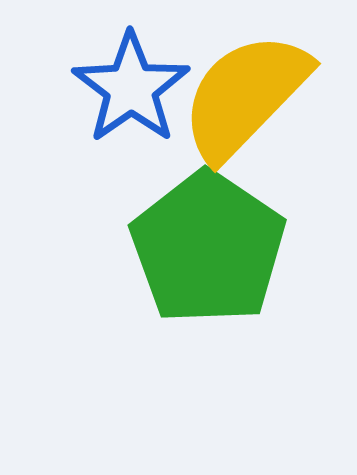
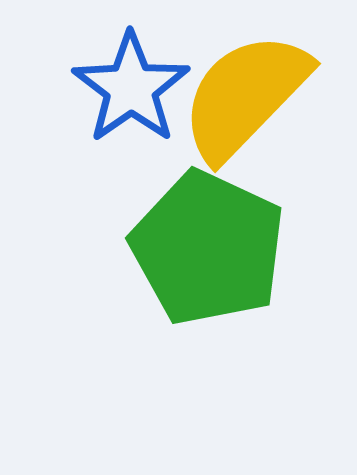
green pentagon: rotated 9 degrees counterclockwise
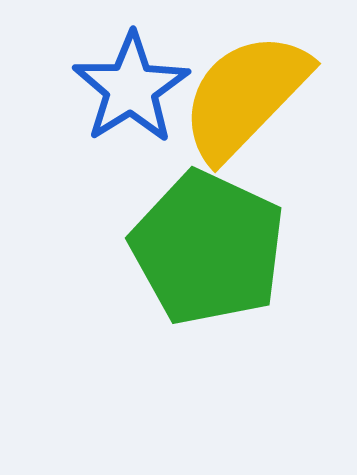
blue star: rotated 3 degrees clockwise
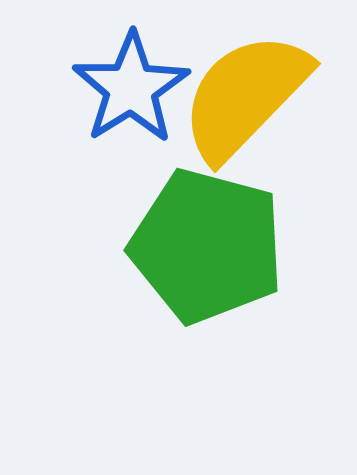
green pentagon: moved 1 px left, 2 px up; rotated 10 degrees counterclockwise
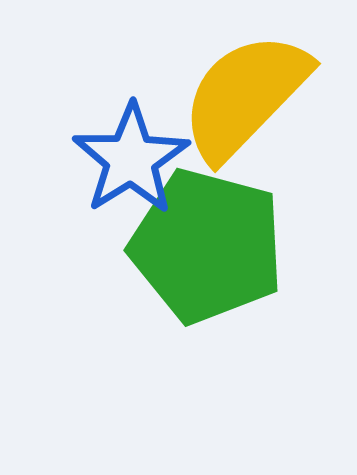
blue star: moved 71 px down
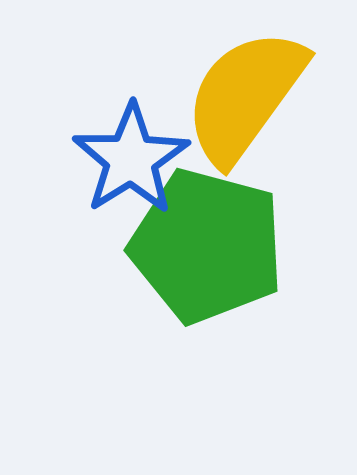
yellow semicircle: rotated 8 degrees counterclockwise
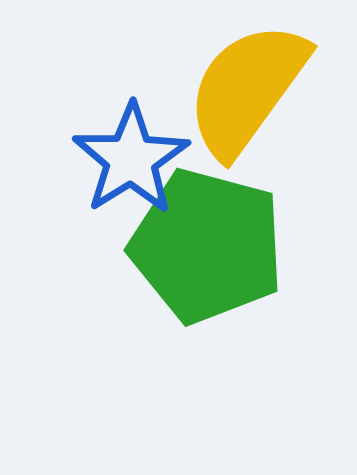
yellow semicircle: moved 2 px right, 7 px up
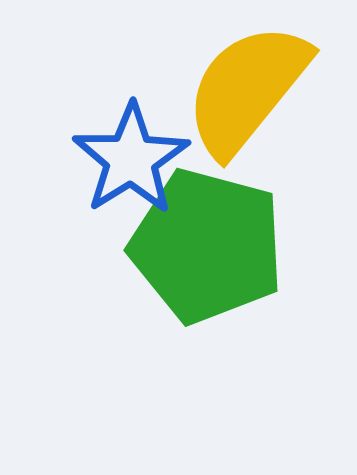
yellow semicircle: rotated 3 degrees clockwise
